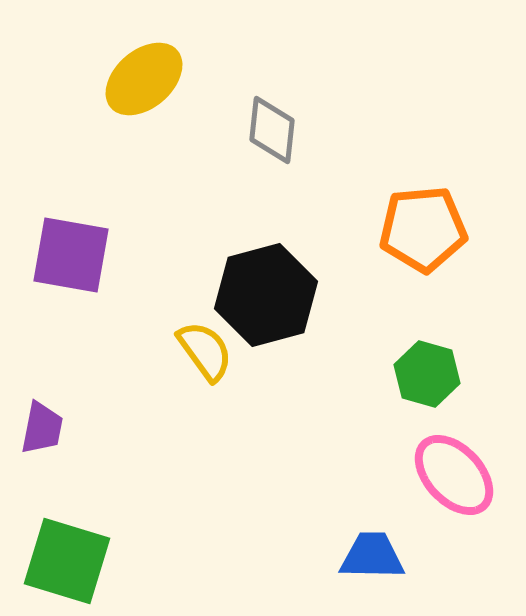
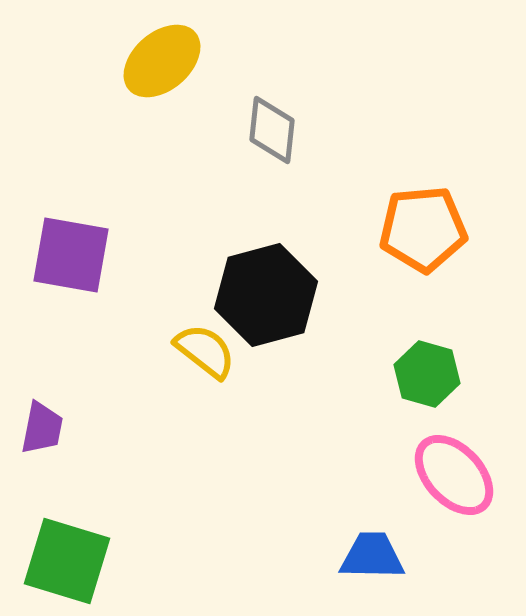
yellow ellipse: moved 18 px right, 18 px up
yellow semicircle: rotated 16 degrees counterclockwise
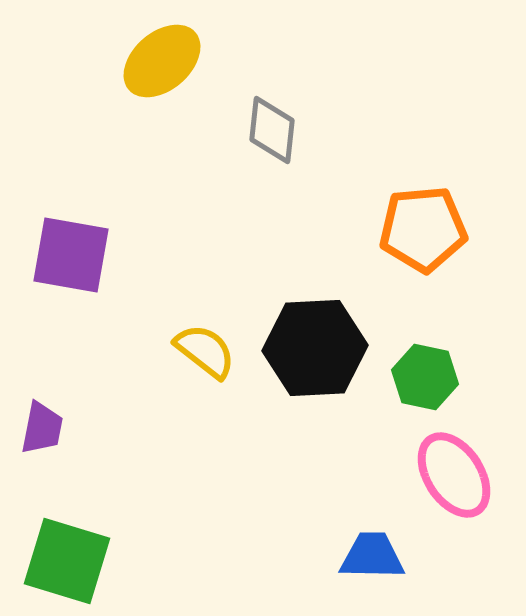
black hexagon: moved 49 px right, 53 px down; rotated 12 degrees clockwise
green hexagon: moved 2 px left, 3 px down; rotated 4 degrees counterclockwise
pink ellipse: rotated 10 degrees clockwise
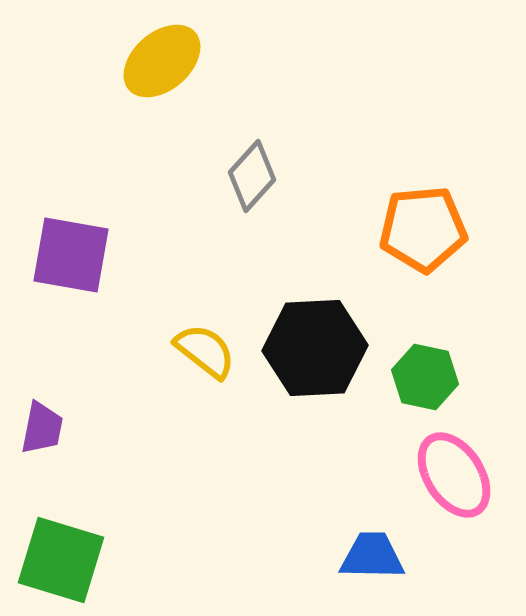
gray diamond: moved 20 px left, 46 px down; rotated 36 degrees clockwise
green square: moved 6 px left, 1 px up
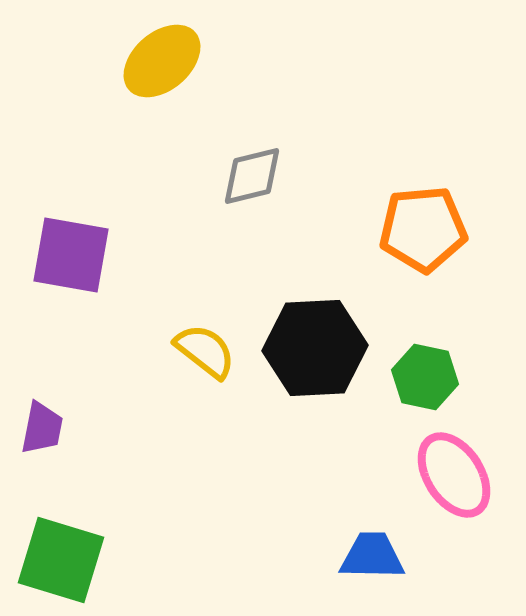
gray diamond: rotated 34 degrees clockwise
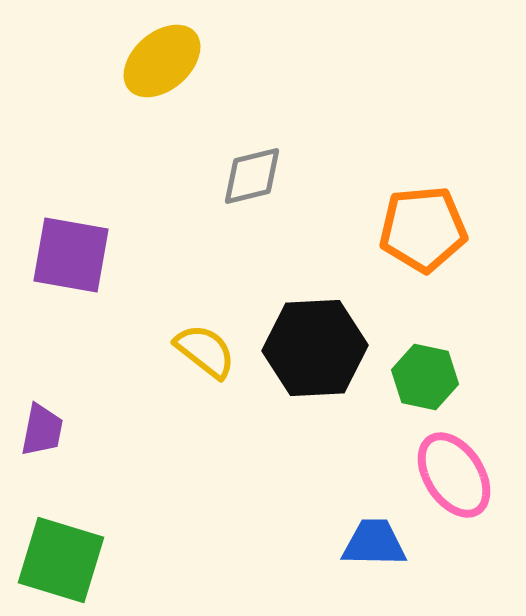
purple trapezoid: moved 2 px down
blue trapezoid: moved 2 px right, 13 px up
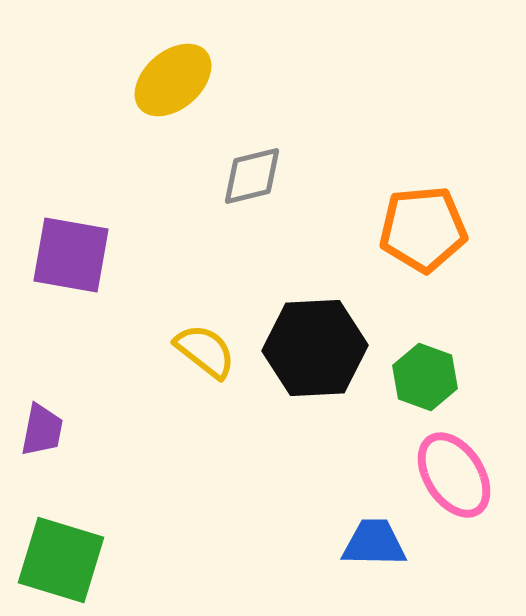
yellow ellipse: moved 11 px right, 19 px down
green hexagon: rotated 8 degrees clockwise
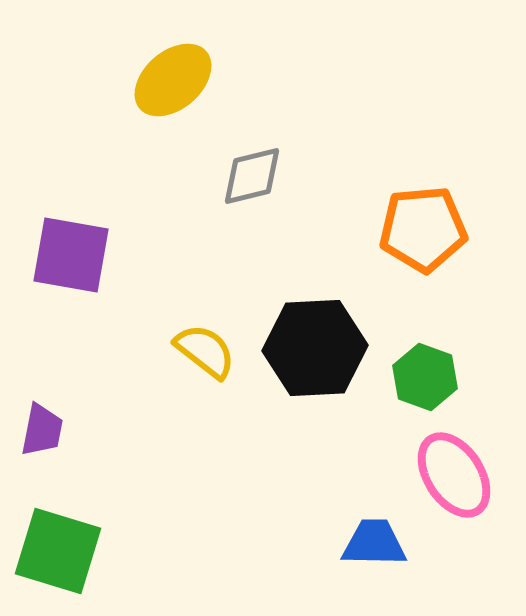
green square: moved 3 px left, 9 px up
